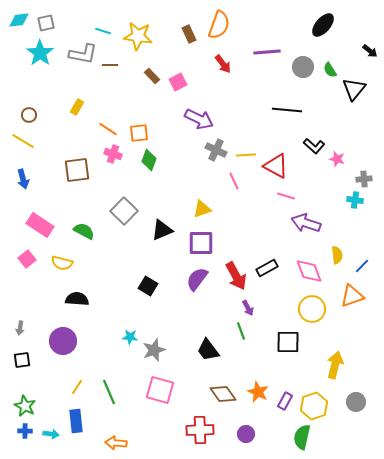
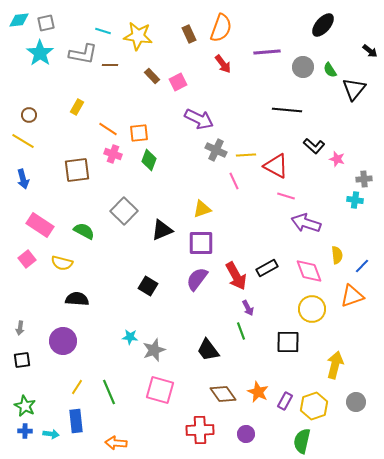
orange semicircle at (219, 25): moved 2 px right, 3 px down
green semicircle at (302, 437): moved 4 px down
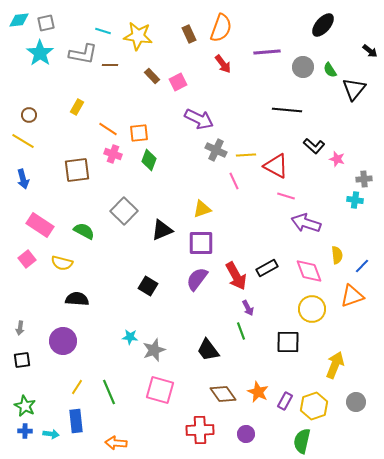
yellow arrow at (335, 365): rotated 8 degrees clockwise
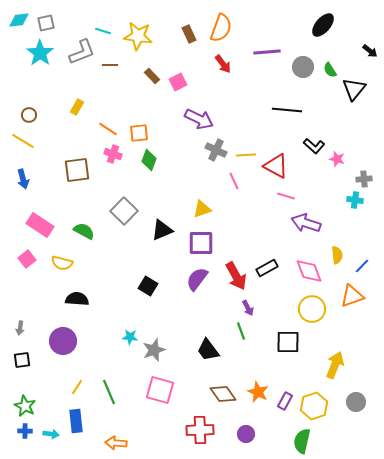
gray L-shape at (83, 54): moved 1 px left, 2 px up; rotated 32 degrees counterclockwise
